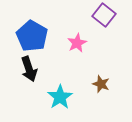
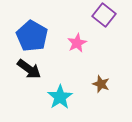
black arrow: rotated 35 degrees counterclockwise
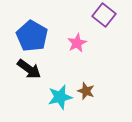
brown star: moved 15 px left, 7 px down
cyan star: rotated 20 degrees clockwise
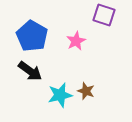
purple square: rotated 20 degrees counterclockwise
pink star: moved 1 px left, 2 px up
black arrow: moved 1 px right, 2 px down
cyan star: moved 2 px up
